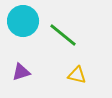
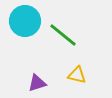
cyan circle: moved 2 px right
purple triangle: moved 16 px right, 11 px down
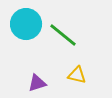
cyan circle: moved 1 px right, 3 px down
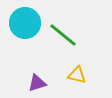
cyan circle: moved 1 px left, 1 px up
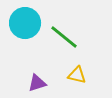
green line: moved 1 px right, 2 px down
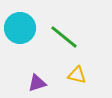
cyan circle: moved 5 px left, 5 px down
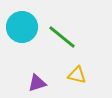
cyan circle: moved 2 px right, 1 px up
green line: moved 2 px left
